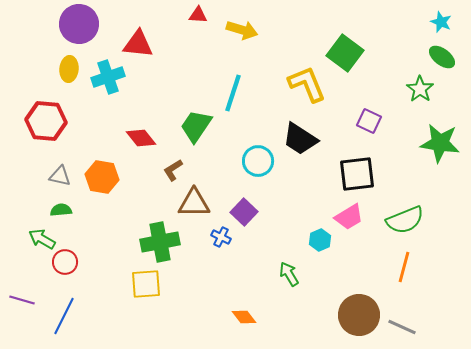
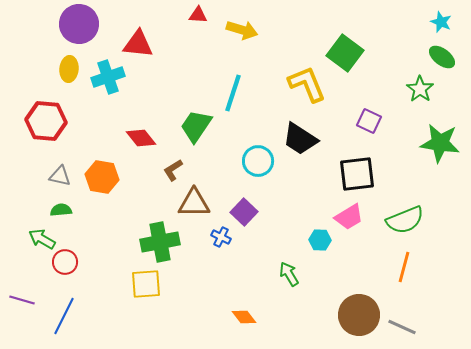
cyan hexagon at (320, 240): rotated 25 degrees clockwise
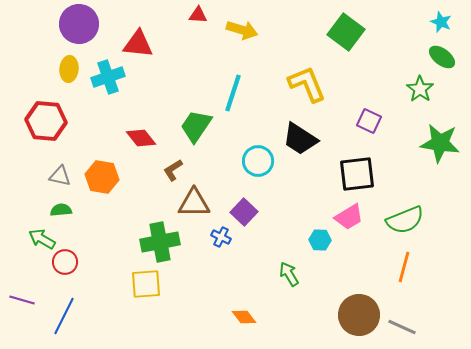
green square at (345, 53): moved 1 px right, 21 px up
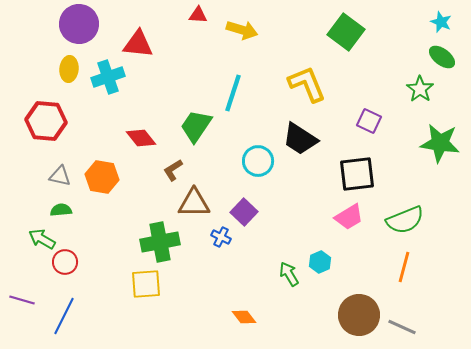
cyan hexagon at (320, 240): moved 22 px down; rotated 25 degrees counterclockwise
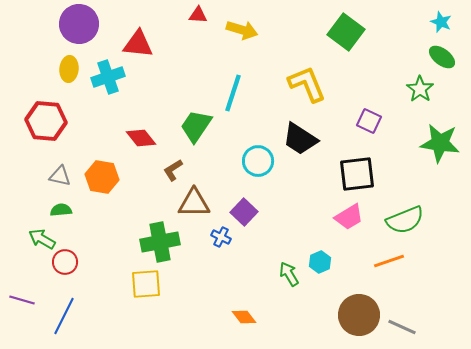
orange line at (404, 267): moved 15 px left, 6 px up; rotated 56 degrees clockwise
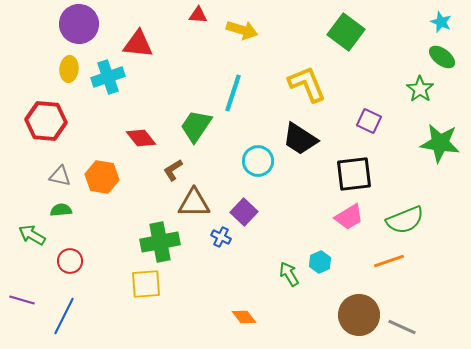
black square at (357, 174): moved 3 px left
green arrow at (42, 239): moved 10 px left, 4 px up
red circle at (65, 262): moved 5 px right, 1 px up
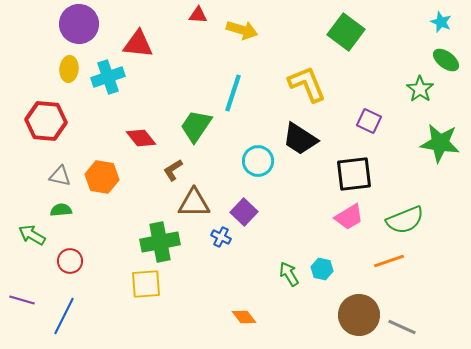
green ellipse at (442, 57): moved 4 px right, 3 px down
cyan hexagon at (320, 262): moved 2 px right, 7 px down; rotated 25 degrees counterclockwise
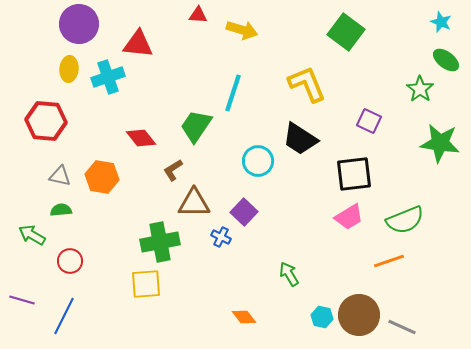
cyan hexagon at (322, 269): moved 48 px down
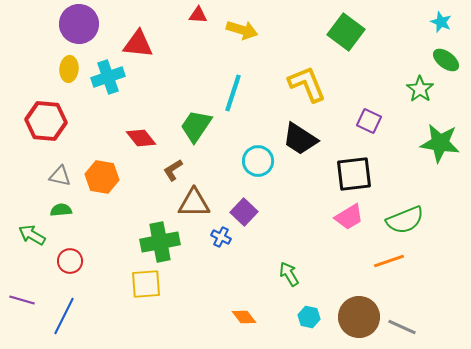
brown circle at (359, 315): moved 2 px down
cyan hexagon at (322, 317): moved 13 px left
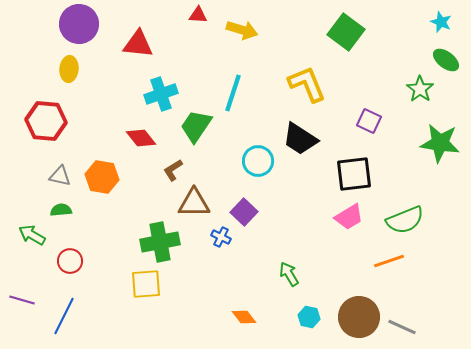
cyan cross at (108, 77): moved 53 px right, 17 px down
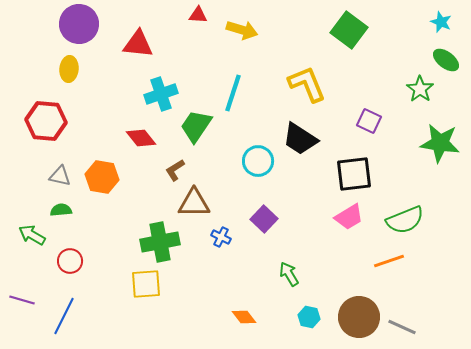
green square at (346, 32): moved 3 px right, 2 px up
brown L-shape at (173, 170): moved 2 px right
purple square at (244, 212): moved 20 px right, 7 px down
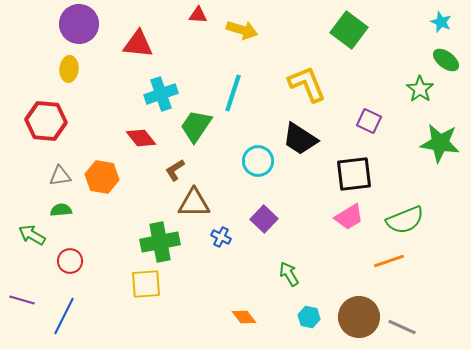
gray triangle at (60, 176): rotated 20 degrees counterclockwise
